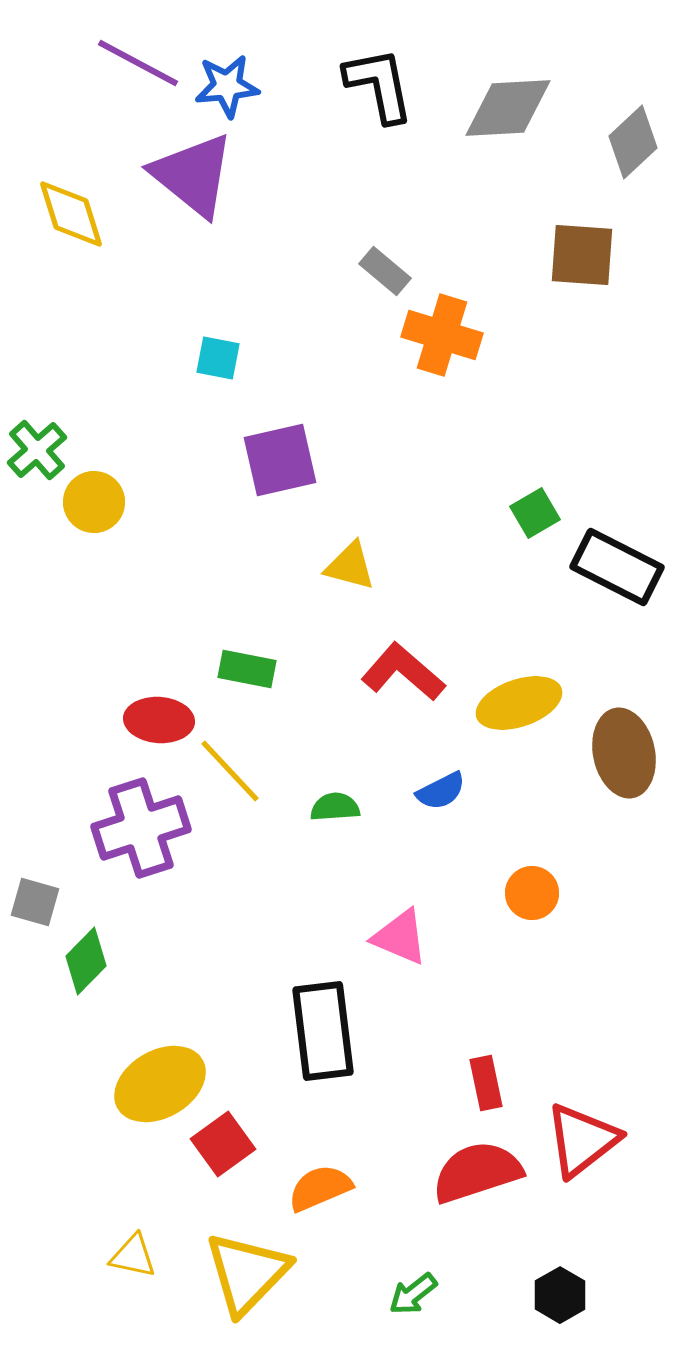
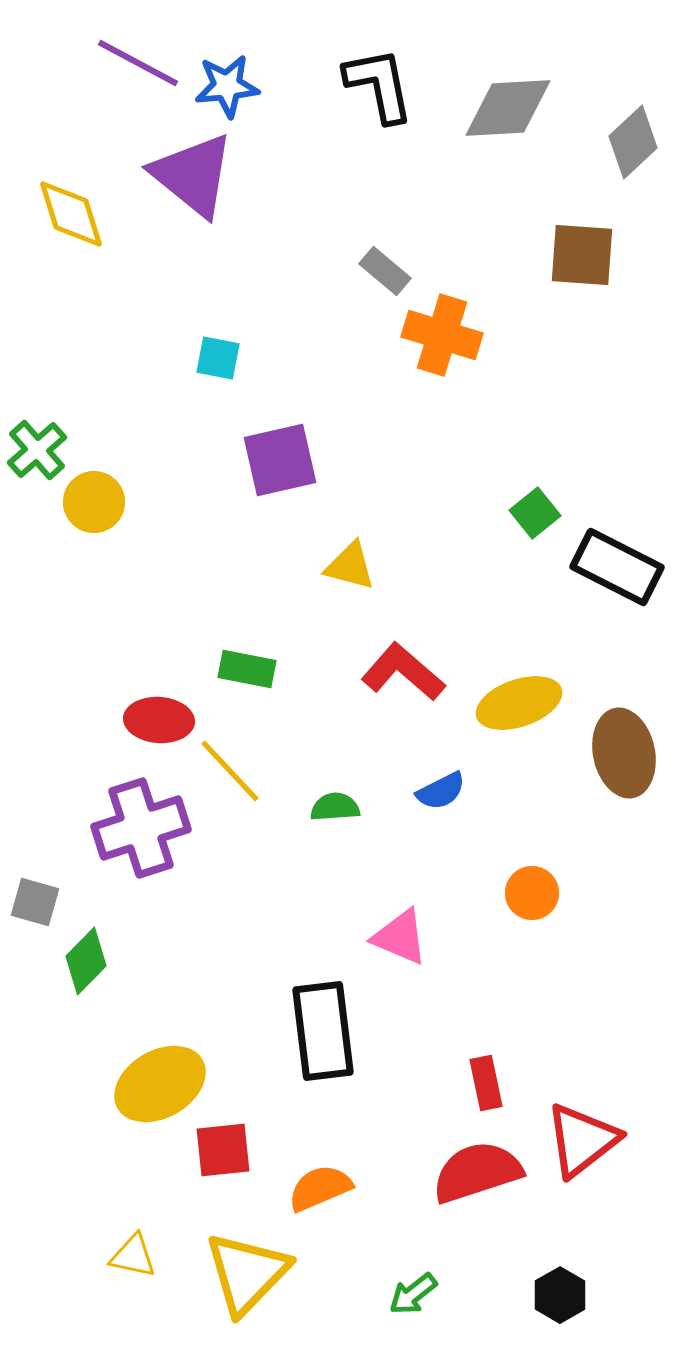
green square at (535, 513): rotated 9 degrees counterclockwise
red square at (223, 1144): moved 6 px down; rotated 30 degrees clockwise
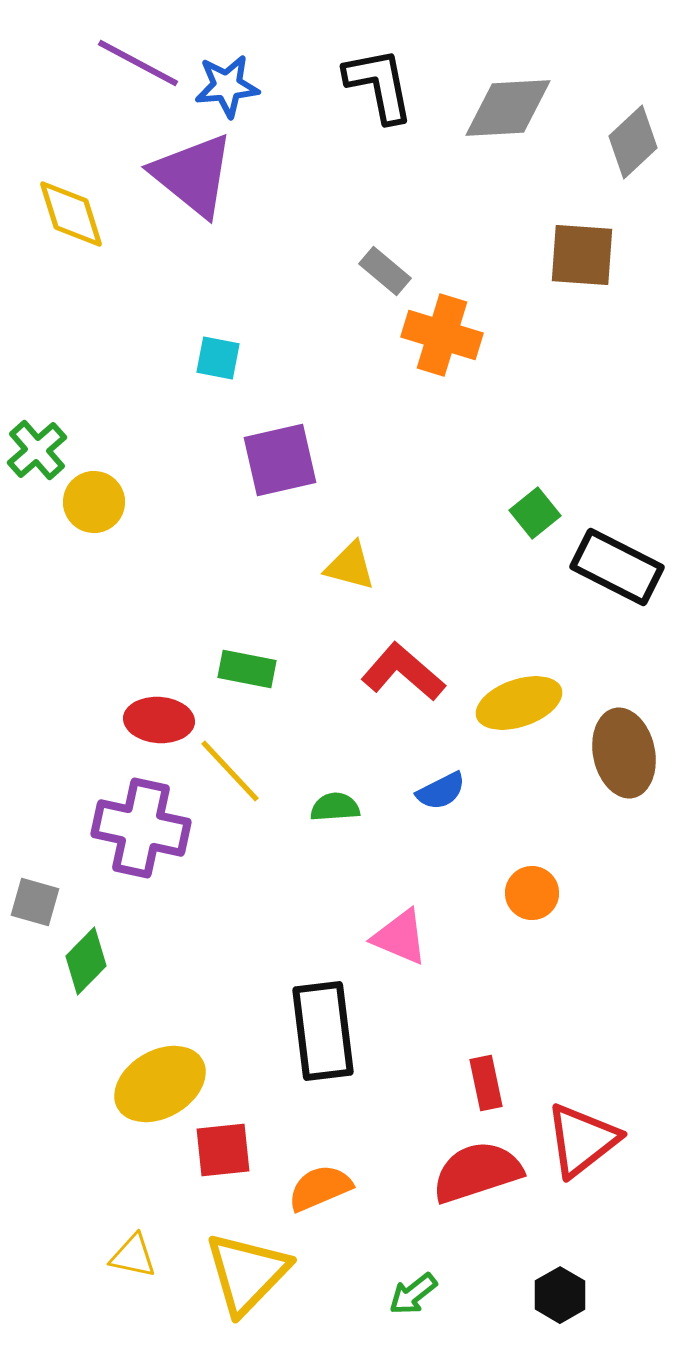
purple cross at (141, 828): rotated 30 degrees clockwise
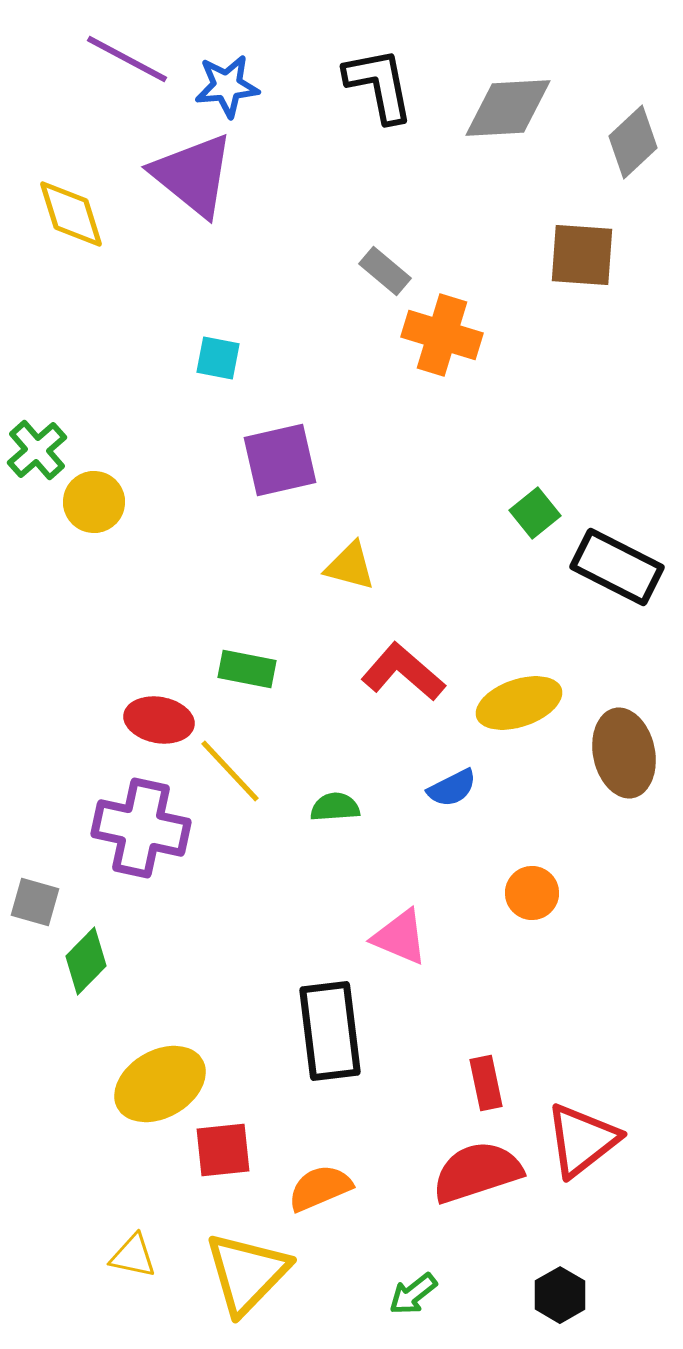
purple line at (138, 63): moved 11 px left, 4 px up
red ellipse at (159, 720): rotated 6 degrees clockwise
blue semicircle at (441, 791): moved 11 px right, 3 px up
black rectangle at (323, 1031): moved 7 px right
